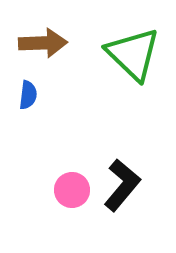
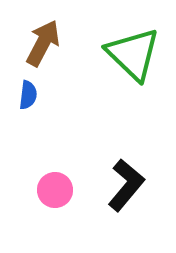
brown arrow: rotated 60 degrees counterclockwise
black L-shape: moved 4 px right
pink circle: moved 17 px left
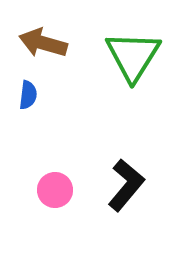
brown arrow: rotated 102 degrees counterclockwise
green triangle: moved 2 px down; rotated 18 degrees clockwise
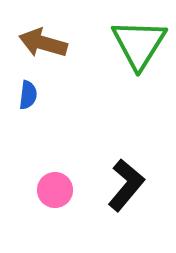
green triangle: moved 6 px right, 12 px up
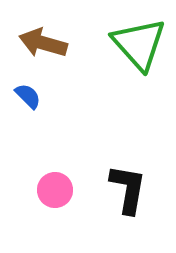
green triangle: rotated 14 degrees counterclockwise
blue semicircle: moved 1 px down; rotated 52 degrees counterclockwise
black L-shape: moved 2 px right, 4 px down; rotated 30 degrees counterclockwise
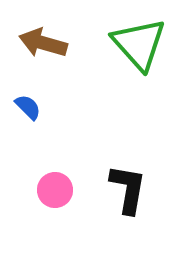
blue semicircle: moved 11 px down
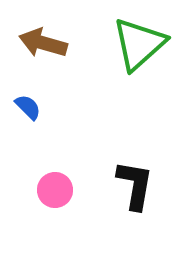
green triangle: rotated 30 degrees clockwise
black L-shape: moved 7 px right, 4 px up
